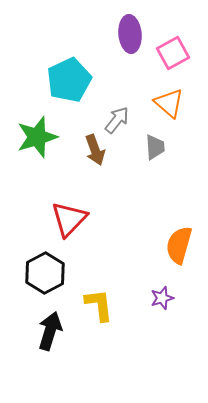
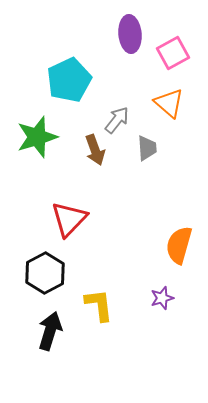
gray trapezoid: moved 8 px left, 1 px down
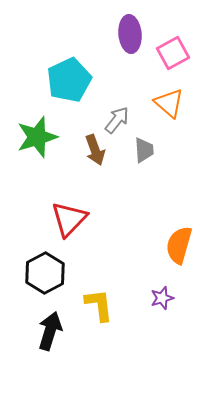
gray trapezoid: moved 3 px left, 2 px down
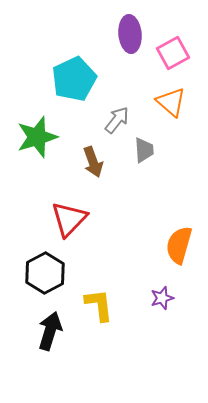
cyan pentagon: moved 5 px right, 1 px up
orange triangle: moved 2 px right, 1 px up
brown arrow: moved 2 px left, 12 px down
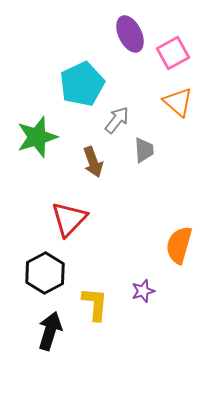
purple ellipse: rotated 21 degrees counterclockwise
cyan pentagon: moved 8 px right, 5 px down
orange triangle: moved 7 px right
purple star: moved 19 px left, 7 px up
yellow L-shape: moved 4 px left, 1 px up; rotated 12 degrees clockwise
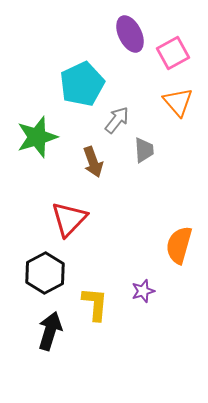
orange triangle: rotated 8 degrees clockwise
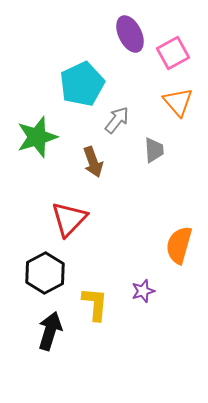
gray trapezoid: moved 10 px right
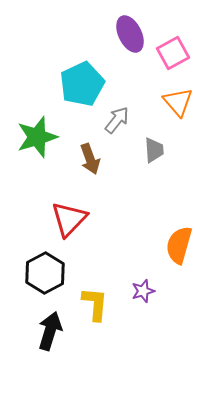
brown arrow: moved 3 px left, 3 px up
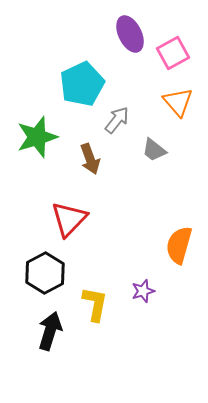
gray trapezoid: rotated 132 degrees clockwise
yellow L-shape: rotated 6 degrees clockwise
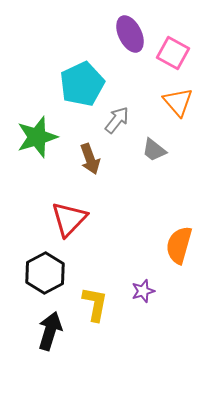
pink square: rotated 32 degrees counterclockwise
